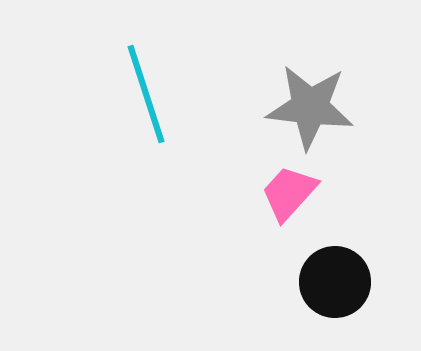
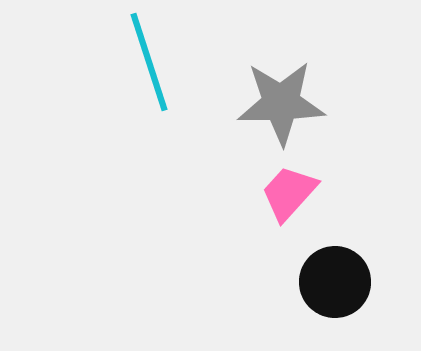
cyan line: moved 3 px right, 32 px up
gray star: moved 29 px left, 4 px up; rotated 8 degrees counterclockwise
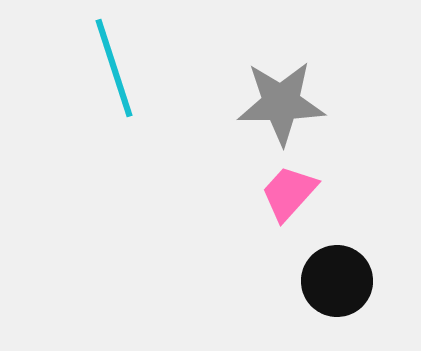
cyan line: moved 35 px left, 6 px down
black circle: moved 2 px right, 1 px up
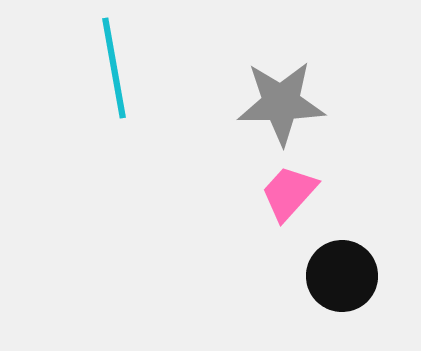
cyan line: rotated 8 degrees clockwise
black circle: moved 5 px right, 5 px up
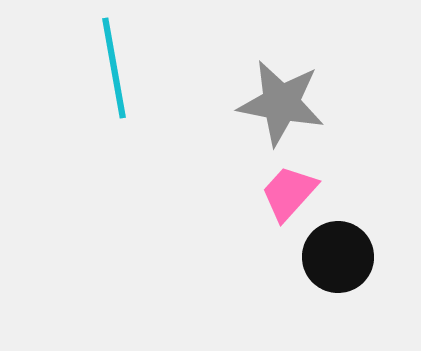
gray star: rotated 12 degrees clockwise
black circle: moved 4 px left, 19 px up
